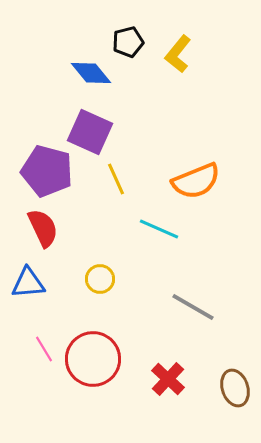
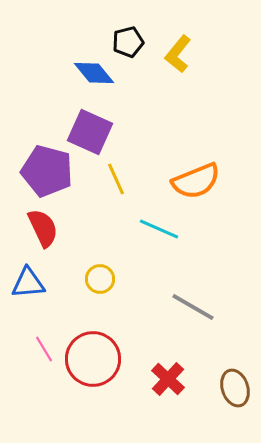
blue diamond: moved 3 px right
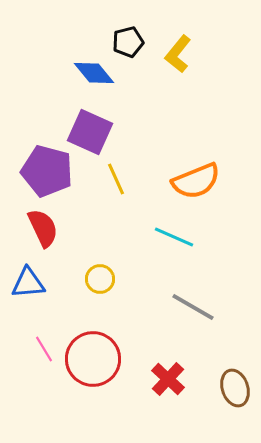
cyan line: moved 15 px right, 8 px down
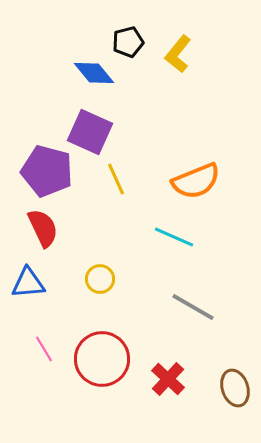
red circle: moved 9 px right
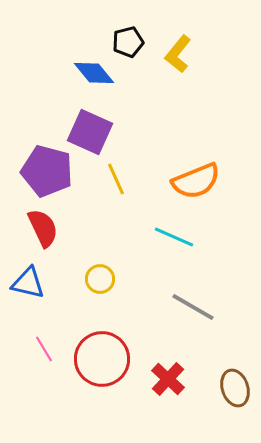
blue triangle: rotated 18 degrees clockwise
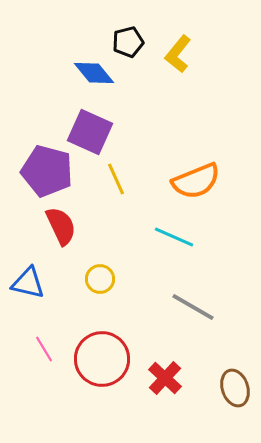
red semicircle: moved 18 px right, 2 px up
red cross: moved 3 px left, 1 px up
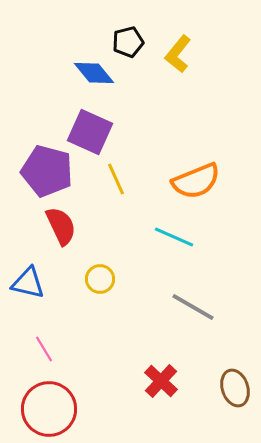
red circle: moved 53 px left, 50 px down
red cross: moved 4 px left, 3 px down
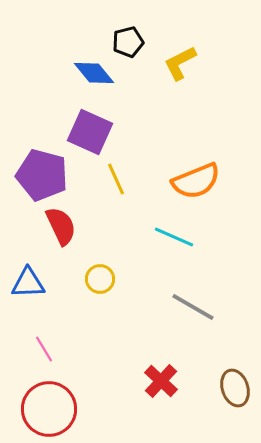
yellow L-shape: moved 2 px right, 9 px down; rotated 24 degrees clockwise
purple pentagon: moved 5 px left, 4 px down
blue triangle: rotated 15 degrees counterclockwise
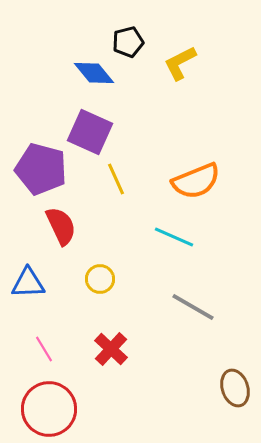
purple pentagon: moved 1 px left, 6 px up
red cross: moved 50 px left, 32 px up
